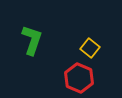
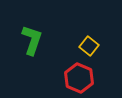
yellow square: moved 1 px left, 2 px up
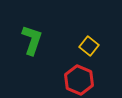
red hexagon: moved 2 px down
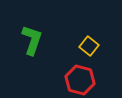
red hexagon: moved 1 px right; rotated 8 degrees counterclockwise
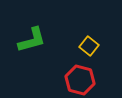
green L-shape: rotated 56 degrees clockwise
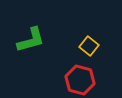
green L-shape: moved 1 px left
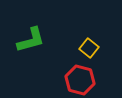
yellow square: moved 2 px down
